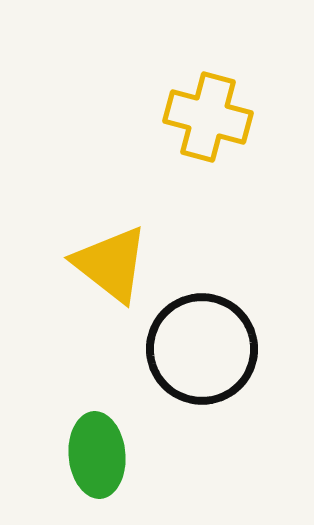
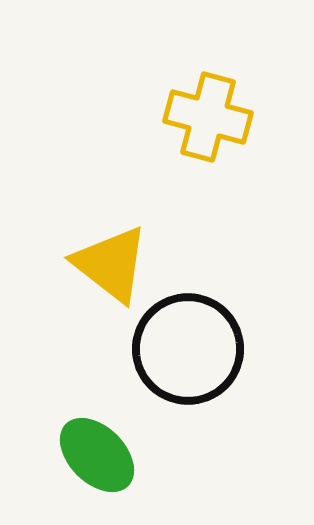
black circle: moved 14 px left
green ellipse: rotated 40 degrees counterclockwise
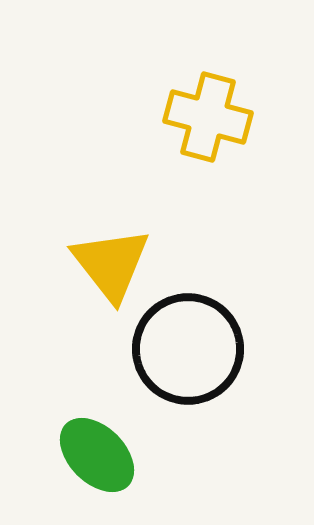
yellow triangle: rotated 14 degrees clockwise
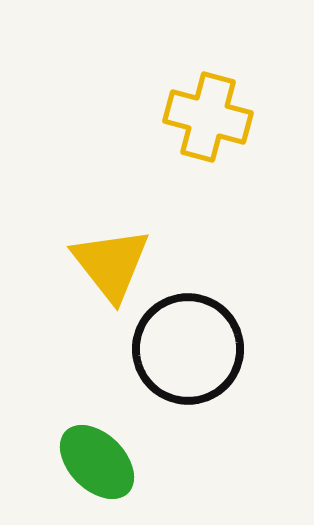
green ellipse: moved 7 px down
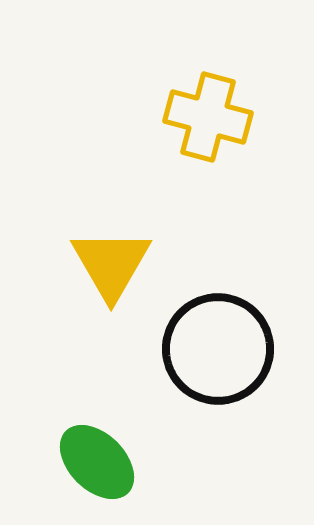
yellow triangle: rotated 8 degrees clockwise
black circle: moved 30 px right
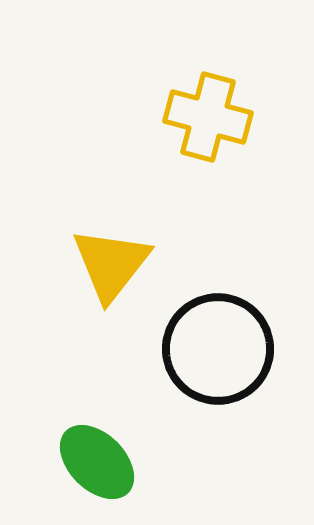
yellow triangle: rotated 8 degrees clockwise
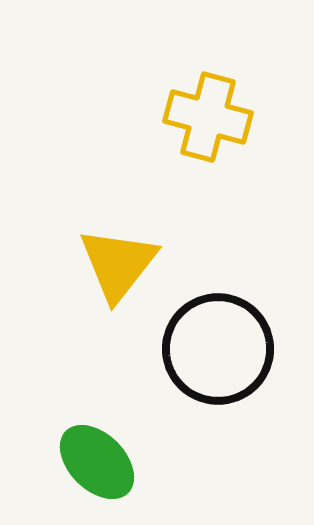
yellow triangle: moved 7 px right
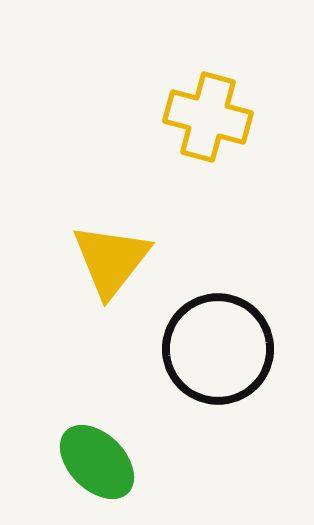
yellow triangle: moved 7 px left, 4 px up
